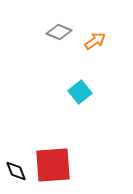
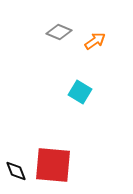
cyan square: rotated 20 degrees counterclockwise
red square: rotated 9 degrees clockwise
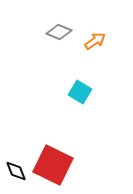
red square: rotated 21 degrees clockwise
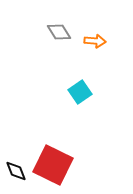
gray diamond: rotated 35 degrees clockwise
orange arrow: rotated 40 degrees clockwise
cyan square: rotated 25 degrees clockwise
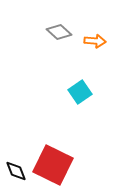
gray diamond: rotated 15 degrees counterclockwise
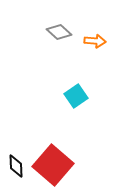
cyan square: moved 4 px left, 4 px down
red square: rotated 15 degrees clockwise
black diamond: moved 5 px up; rotated 20 degrees clockwise
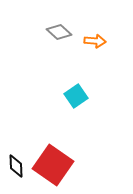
red square: rotated 6 degrees counterclockwise
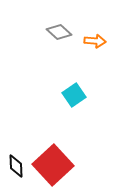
cyan square: moved 2 px left, 1 px up
red square: rotated 12 degrees clockwise
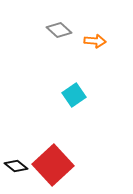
gray diamond: moved 2 px up
black diamond: rotated 50 degrees counterclockwise
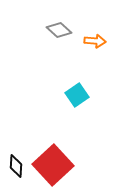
cyan square: moved 3 px right
black diamond: rotated 55 degrees clockwise
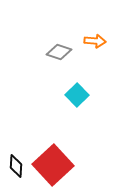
gray diamond: moved 22 px down; rotated 25 degrees counterclockwise
cyan square: rotated 10 degrees counterclockwise
